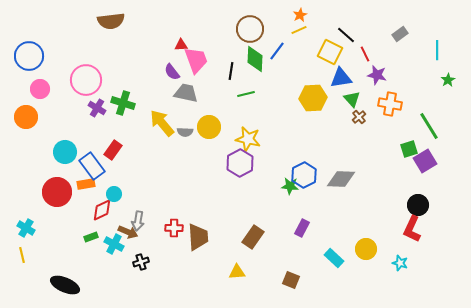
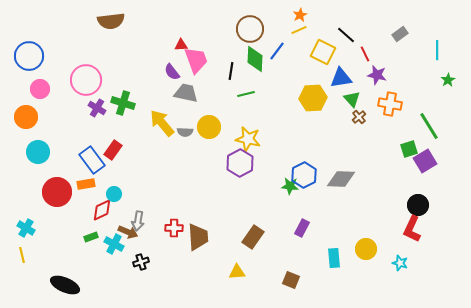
yellow square at (330, 52): moved 7 px left
cyan circle at (65, 152): moved 27 px left
blue rectangle at (92, 166): moved 6 px up
cyan rectangle at (334, 258): rotated 42 degrees clockwise
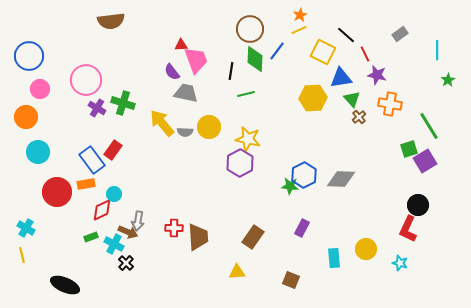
red L-shape at (412, 229): moved 4 px left
black cross at (141, 262): moved 15 px left, 1 px down; rotated 28 degrees counterclockwise
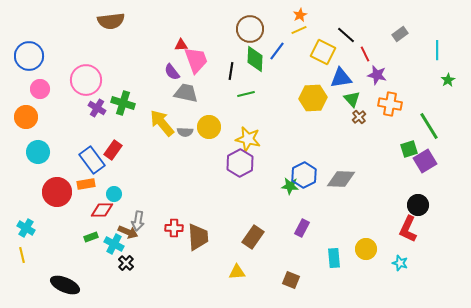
red diamond at (102, 210): rotated 25 degrees clockwise
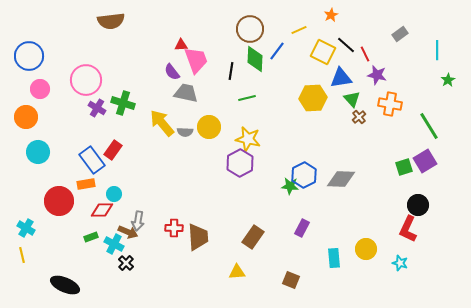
orange star at (300, 15): moved 31 px right
black line at (346, 35): moved 10 px down
green line at (246, 94): moved 1 px right, 4 px down
green square at (409, 149): moved 5 px left, 18 px down
red circle at (57, 192): moved 2 px right, 9 px down
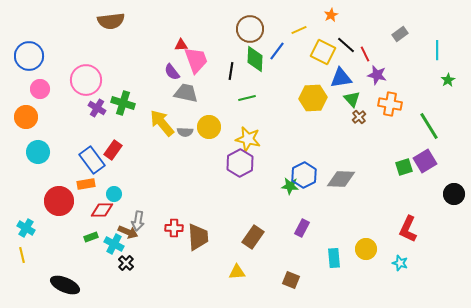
black circle at (418, 205): moved 36 px right, 11 px up
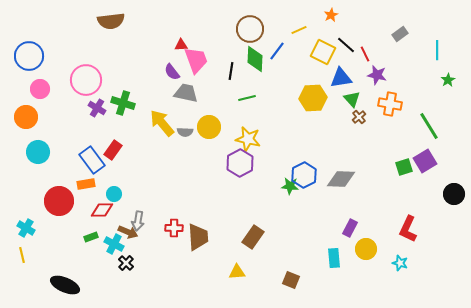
purple rectangle at (302, 228): moved 48 px right
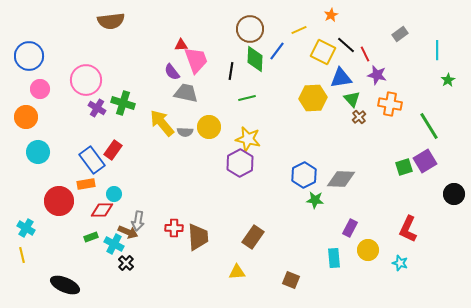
green star at (290, 186): moved 25 px right, 14 px down
yellow circle at (366, 249): moved 2 px right, 1 px down
